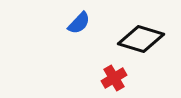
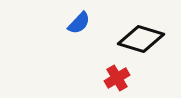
red cross: moved 3 px right
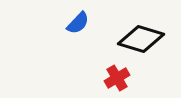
blue semicircle: moved 1 px left
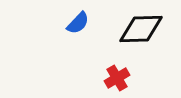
black diamond: moved 10 px up; rotated 18 degrees counterclockwise
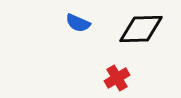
blue semicircle: rotated 70 degrees clockwise
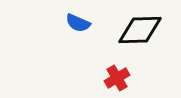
black diamond: moved 1 px left, 1 px down
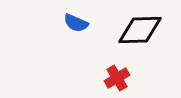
blue semicircle: moved 2 px left
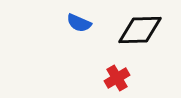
blue semicircle: moved 3 px right
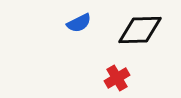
blue semicircle: rotated 50 degrees counterclockwise
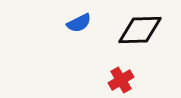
red cross: moved 4 px right, 2 px down
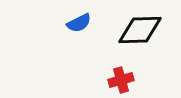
red cross: rotated 15 degrees clockwise
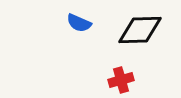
blue semicircle: rotated 50 degrees clockwise
